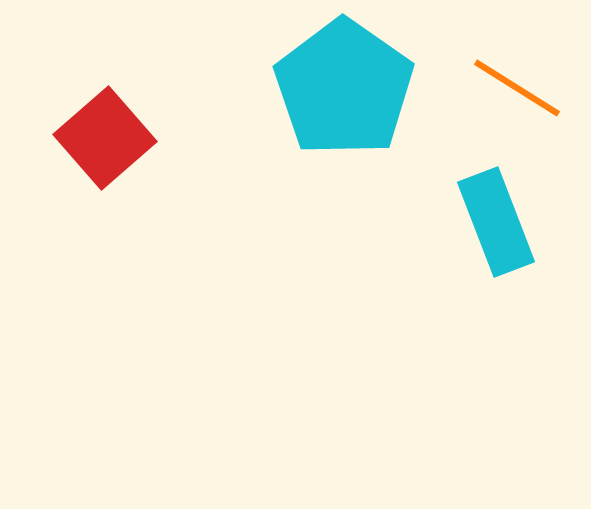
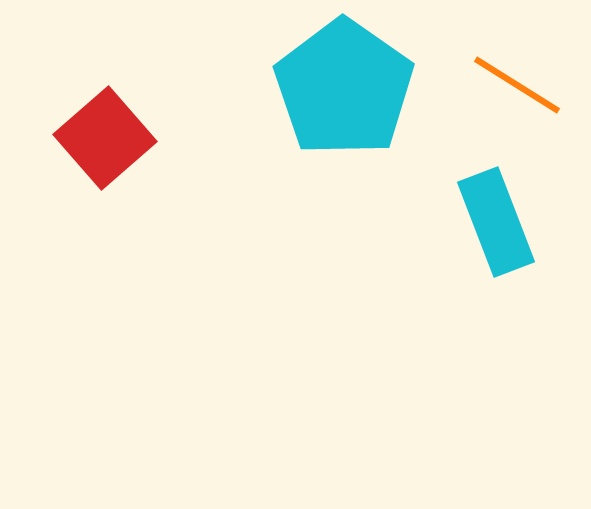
orange line: moved 3 px up
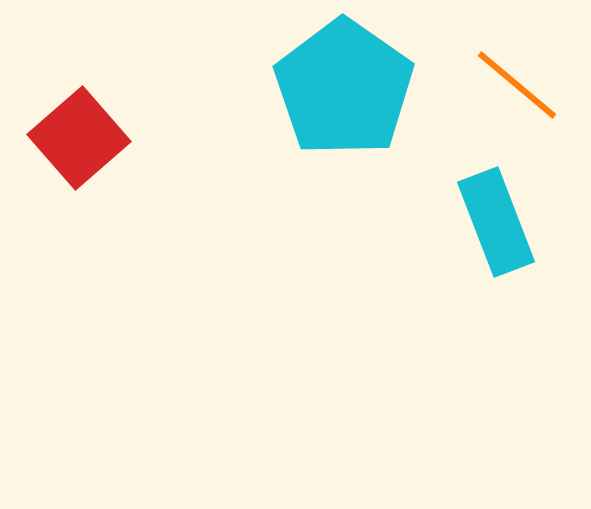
orange line: rotated 8 degrees clockwise
red square: moved 26 px left
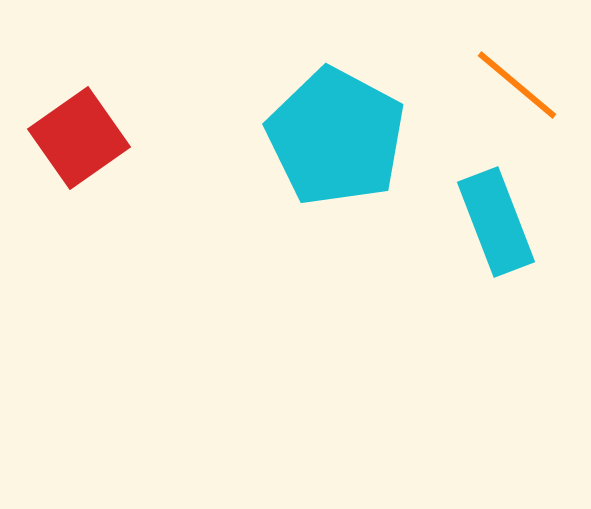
cyan pentagon: moved 8 px left, 49 px down; rotated 7 degrees counterclockwise
red square: rotated 6 degrees clockwise
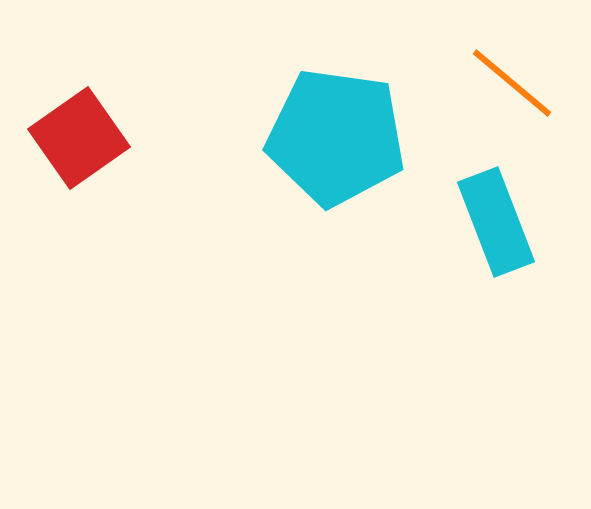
orange line: moved 5 px left, 2 px up
cyan pentagon: rotated 20 degrees counterclockwise
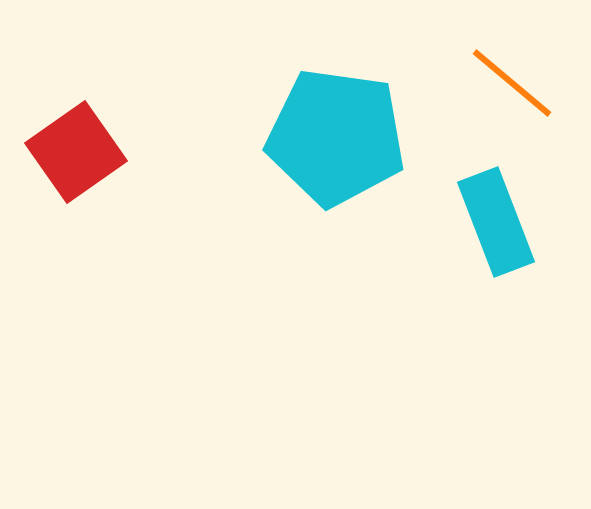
red square: moved 3 px left, 14 px down
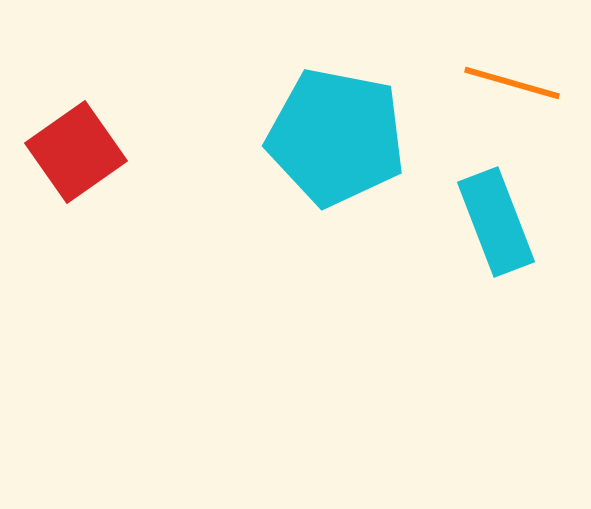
orange line: rotated 24 degrees counterclockwise
cyan pentagon: rotated 3 degrees clockwise
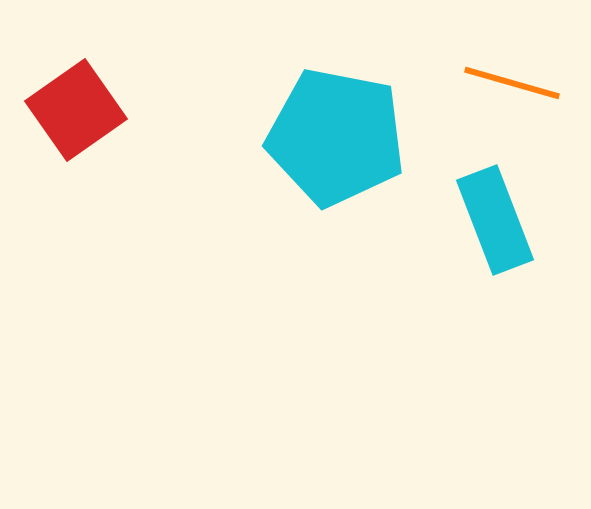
red square: moved 42 px up
cyan rectangle: moved 1 px left, 2 px up
